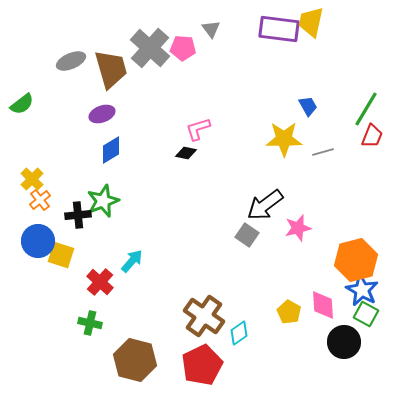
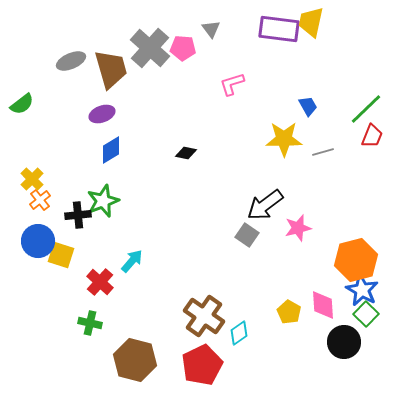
green line: rotated 15 degrees clockwise
pink L-shape: moved 34 px right, 45 px up
green square: rotated 15 degrees clockwise
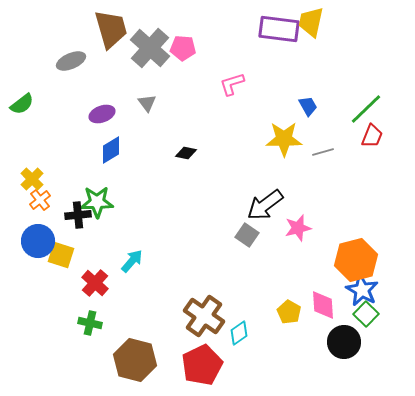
gray triangle: moved 64 px left, 74 px down
brown trapezoid: moved 40 px up
green star: moved 6 px left, 1 px down; rotated 20 degrees clockwise
red cross: moved 5 px left, 1 px down
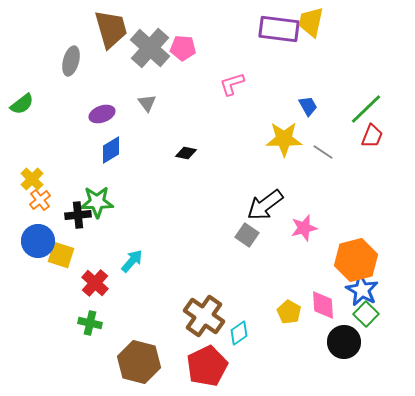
gray ellipse: rotated 52 degrees counterclockwise
gray line: rotated 50 degrees clockwise
pink star: moved 6 px right
brown hexagon: moved 4 px right, 2 px down
red pentagon: moved 5 px right, 1 px down
